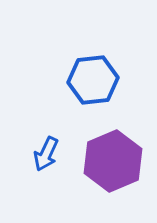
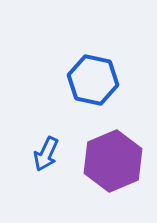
blue hexagon: rotated 18 degrees clockwise
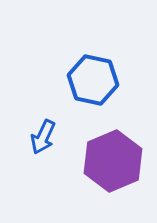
blue arrow: moved 3 px left, 17 px up
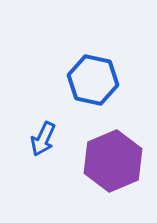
blue arrow: moved 2 px down
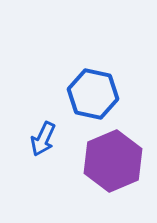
blue hexagon: moved 14 px down
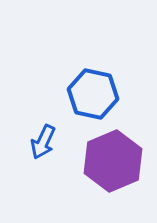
blue arrow: moved 3 px down
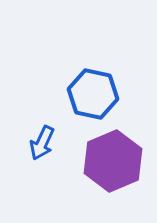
blue arrow: moved 1 px left, 1 px down
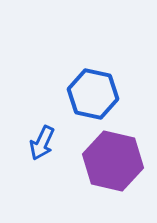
purple hexagon: rotated 24 degrees counterclockwise
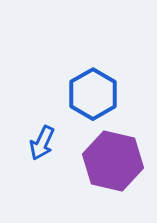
blue hexagon: rotated 18 degrees clockwise
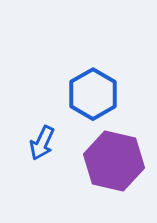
purple hexagon: moved 1 px right
